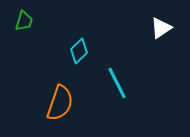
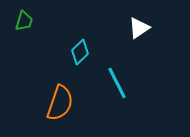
white triangle: moved 22 px left
cyan diamond: moved 1 px right, 1 px down
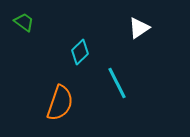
green trapezoid: moved 1 px down; rotated 70 degrees counterclockwise
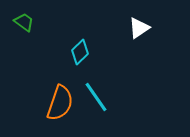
cyan line: moved 21 px left, 14 px down; rotated 8 degrees counterclockwise
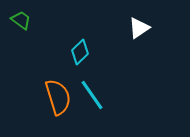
green trapezoid: moved 3 px left, 2 px up
cyan line: moved 4 px left, 2 px up
orange semicircle: moved 2 px left, 6 px up; rotated 36 degrees counterclockwise
